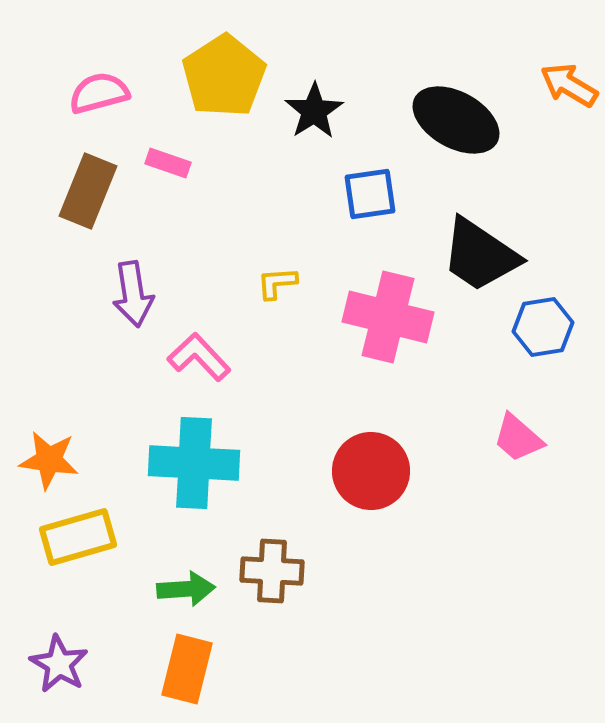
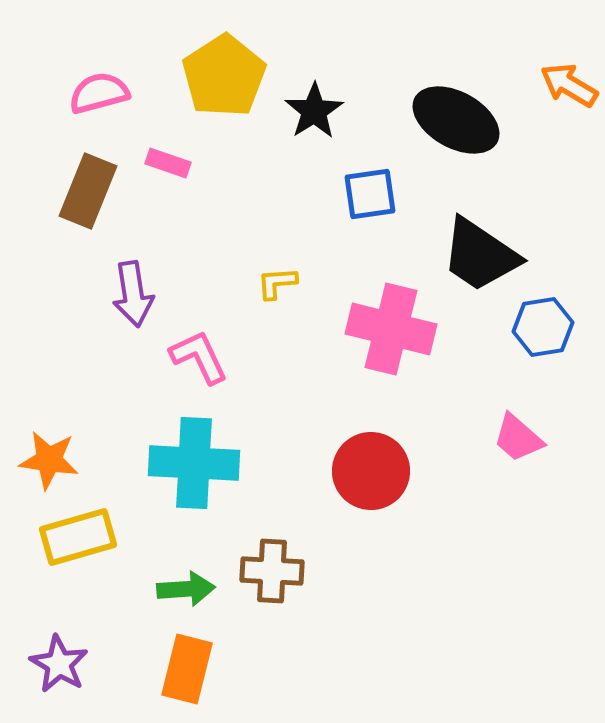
pink cross: moved 3 px right, 12 px down
pink L-shape: rotated 18 degrees clockwise
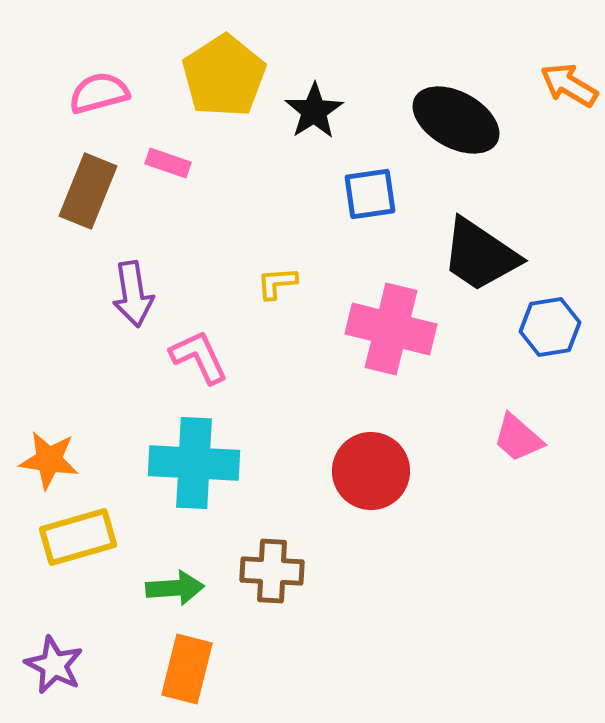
blue hexagon: moved 7 px right
green arrow: moved 11 px left, 1 px up
purple star: moved 5 px left, 1 px down; rotated 4 degrees counterclockwise
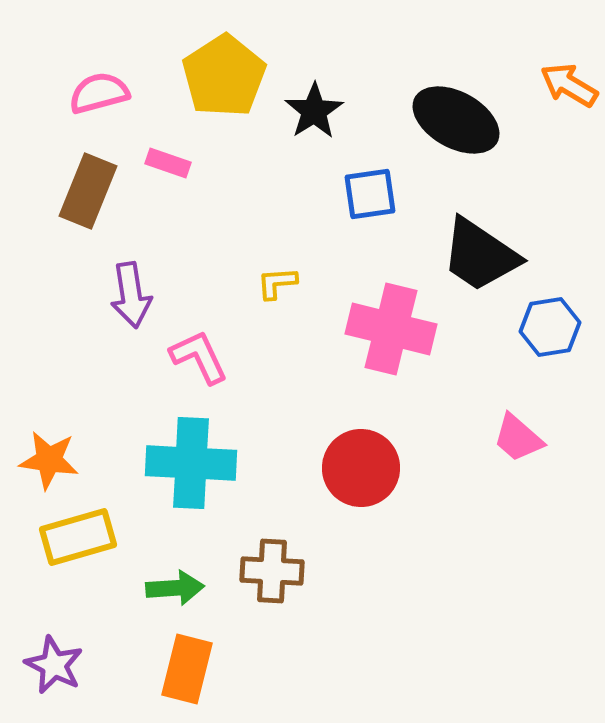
purple arrow: moved 2 px left, 1 px down
cyan cross: moved 3 px left
red circle: moved 10 px left, 3 px up
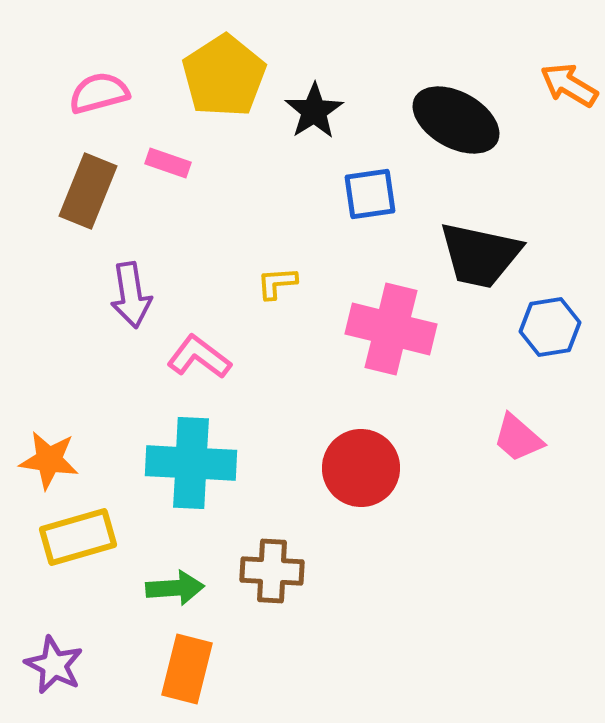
black trapezoid: rotated 22 degrees counterclockwise
pink L-shape: rotated 28 degrees counterclockwise
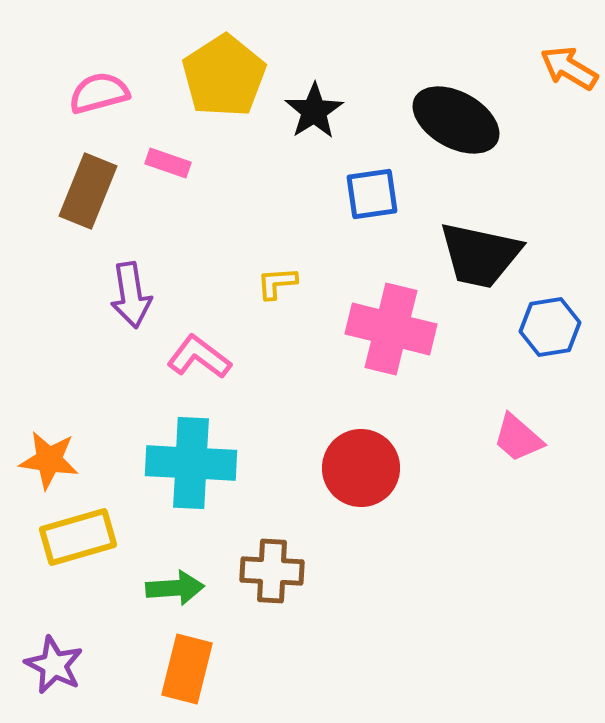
orange arrow: moved 17 px up
blue square: moved 2 px right
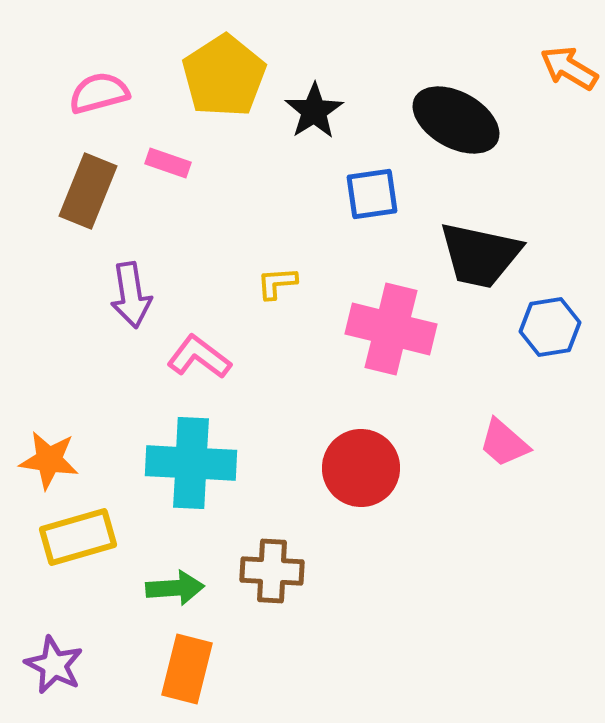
pink trapezoid: moved 14 px left, 5 px down
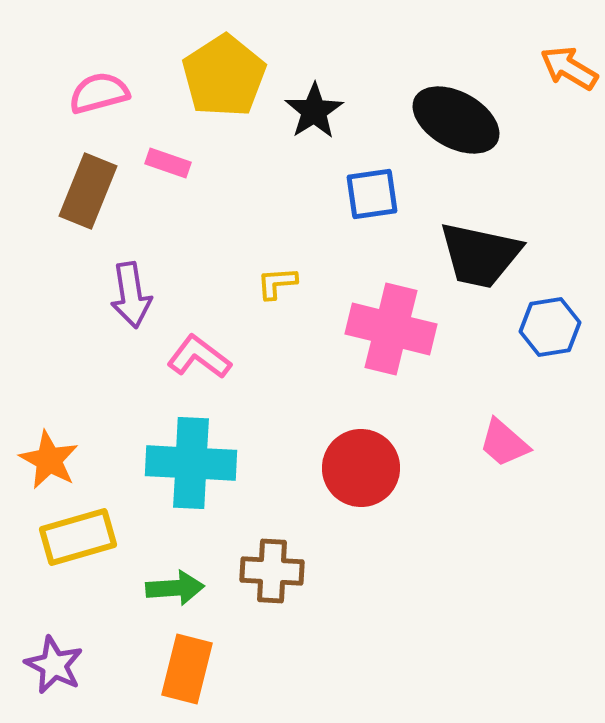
orange star: rotated 20 degrees clockwise
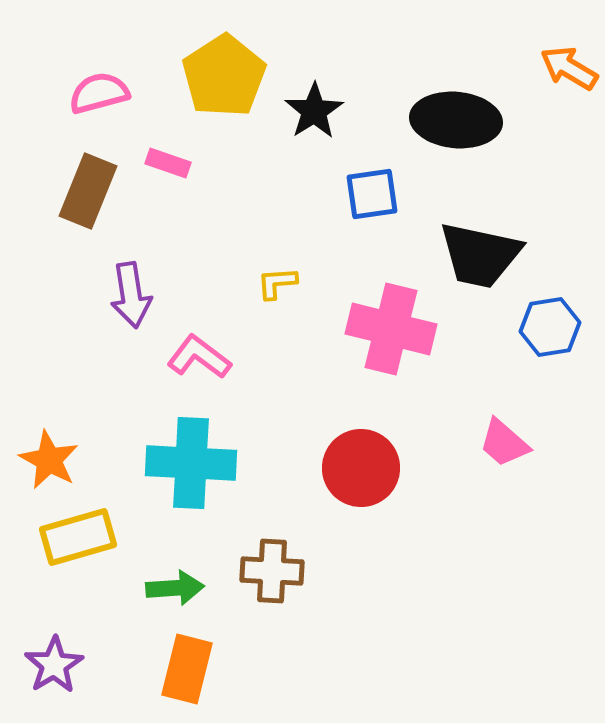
black ellipse: rotated 24 degrees counterclockwise
purple star: rotated 14 degrees clockwise
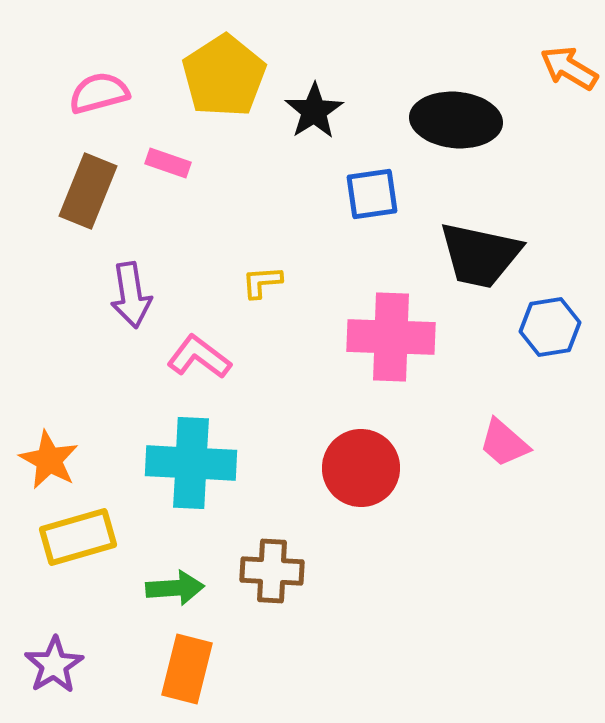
yellow L-shape: moved 15 px left, 1 px up
pink cross: moved 8 px down; rotated 12 degrees counterclockwise
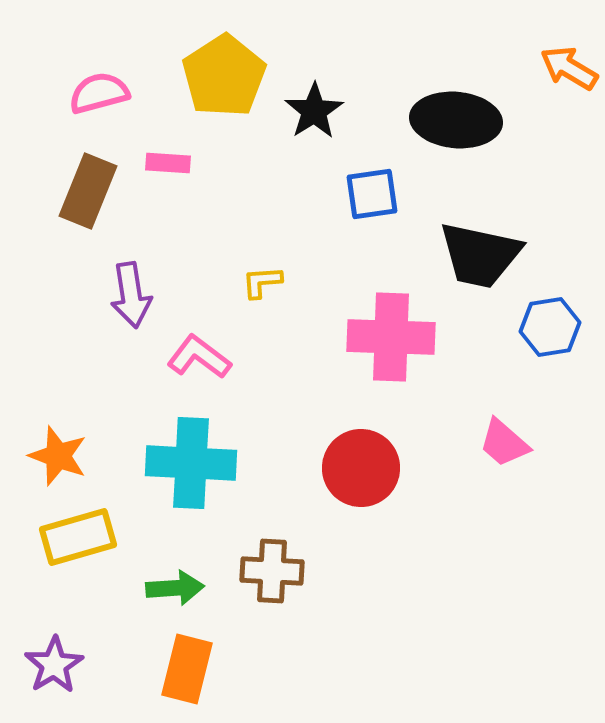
pink rectangle: rotated 15 degrees counterclockwise
orange star: moved 9 px right, 4 px up; rotated 8 degrees counterclockwise
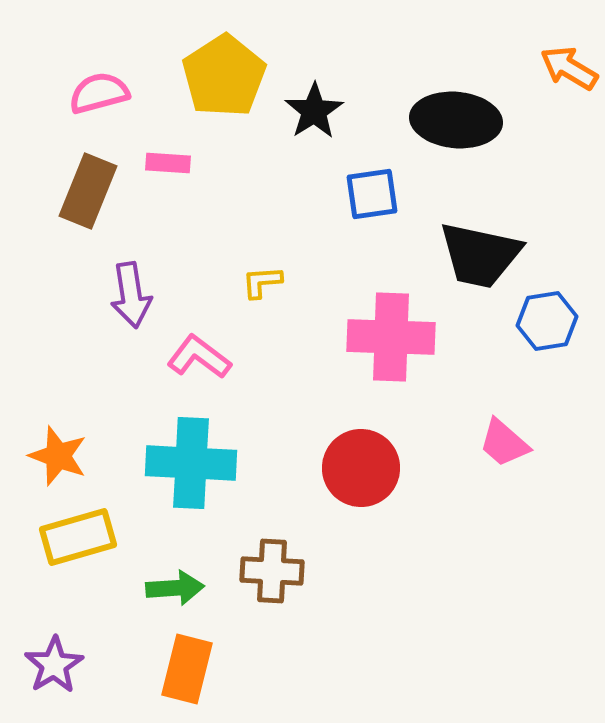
blue hexagon: moved 3 px left, 6 px up
